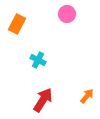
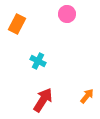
cyan cross: moved 1 px down
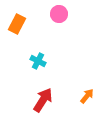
pink circle: moved 8 px left
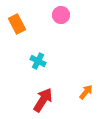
pink circle: moved 2 px right, 1 px down
orange rectangle: rotated 54 degrees counterclockwise
orange arrow: moved 1 px left, 4 px up
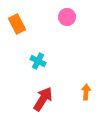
pink circle: moved 6 px right, 2 px down
orange arrow: rotated 35 degrees counterclockwise
red arrow: moved 1 px up
